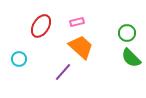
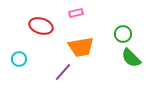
pink rectangle: moved 1 px left, 9 px up
red ellipse: rotated 75 degrees clockwise
green circle: moved 4 px left, 1 px down
orange trapezoid: rotated 128 degrees clockwise
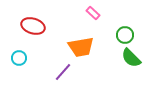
pink rectangle: moved 17 px right; rotated 56 degrees clockwise
red ellipse: moved 8 px left
green circle: moved 2 px right, 1 px down
cyan circle: moved 1 px up
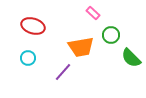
green circle: moved 14 px left
cyan circle: moved 9 px right
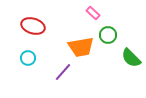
green circle: moved 3 px left
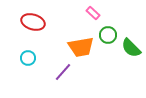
red ellipse: moved 4 px up
green semicircle: moved 10 px up
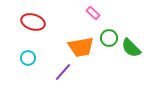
green circle: moved 1 px right, 3 px down
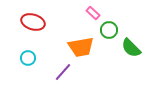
green circle: moved 8 px up
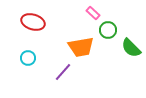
green circle: moved 1 px left
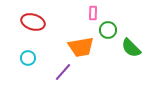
pink rectangle: rotated 48 degrees clockwise
